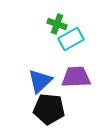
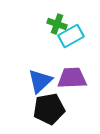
cyan rectangle: moved 3 px up
purple trapezoid: moved 4 px left, 1 px down
black pentagon: rotated 16 degrees counterclockwise
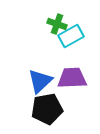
black pentagon: moved 2 px left
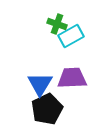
blue triangle: moved 3 px down; rotated 16 degrees counterclockwise
black pentagon: rotated 16 degrees counterclockwise
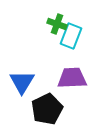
cyan rectangle: rotated 40 degrees counterclockwise
blue triangle: moved 18 px left, 2 px up
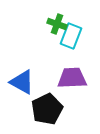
blue triangle: rotated 32 degrees counterclockwise
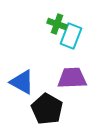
black pentagon: rotated 16 degrees counterclockwise
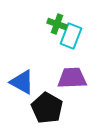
black pentagon: moved 1 px up
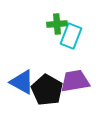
green cross: rotated 24 degrees counterclockwise
purple trapezoid: moved 3 px right, 3 px down; rotated 8 degrees counterclockwise
black pentagon: moved 18 px up
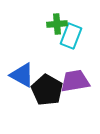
blue triangle: moved 7 px up
